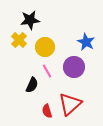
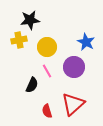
yellow cross: rotated 35 degrees clockwise
yellow circle: moved 2 px right
red triangle: moved 3 px right
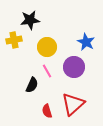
yellow cross: moved 5 px left
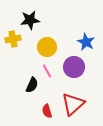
yellow cross: moved 1 px left, 1 px up
